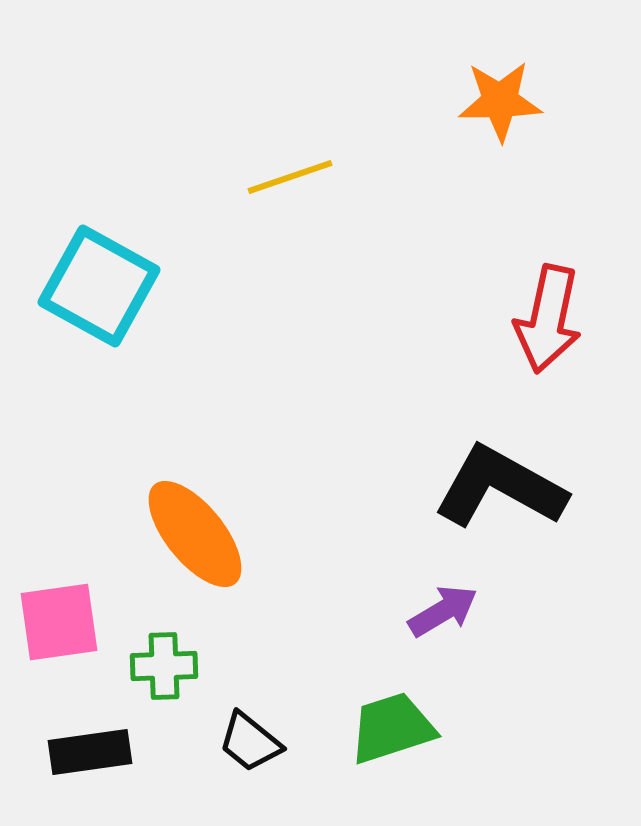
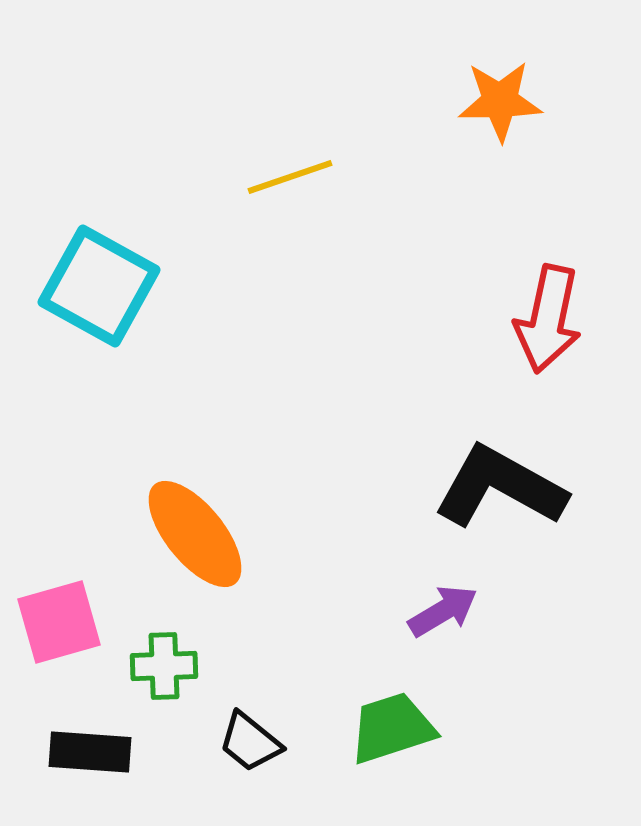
pink square: rotated 8 degrees counterclockwise
black rectangle: rotated 12 degrees clockwise
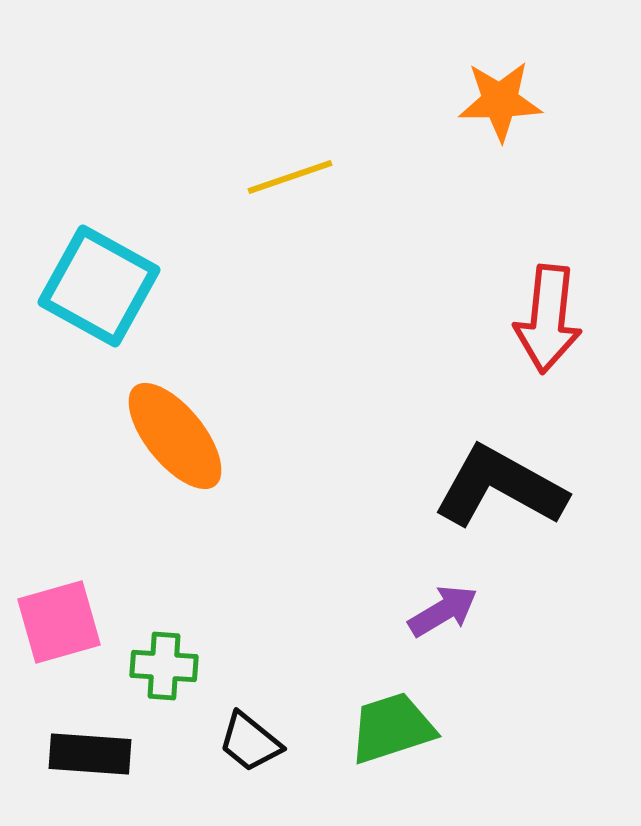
red arrow: rotated 6 degrees counterclockwise
orange ellipse: moved 20 px left, 98 px up
green cross: rotated 6 degrees clockwise
black rectangle: moved 2 px down
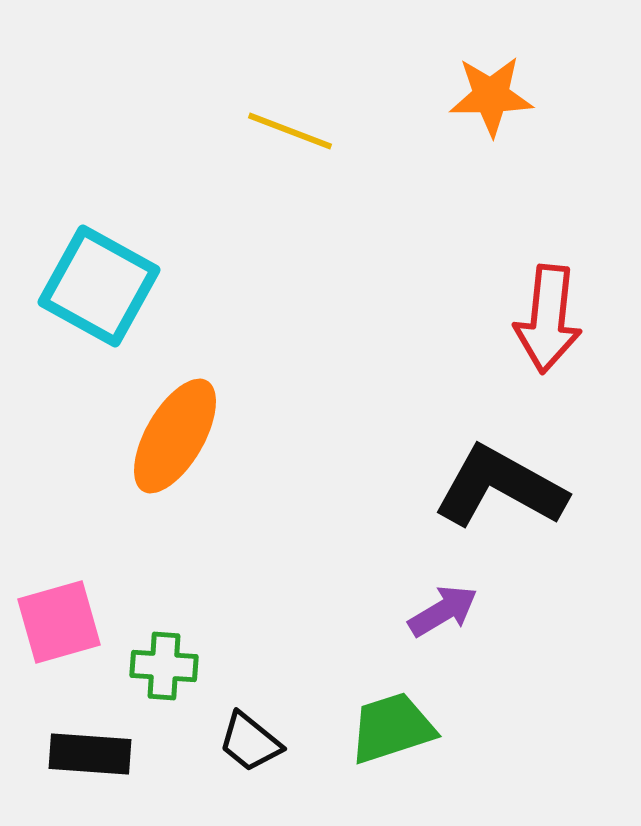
orange star: moved 9 px left, 5 px up
yellow line: moved 46 px up; rotated 40 degrees clockwise
orange ellipse: rotated 69 degrees clockwise
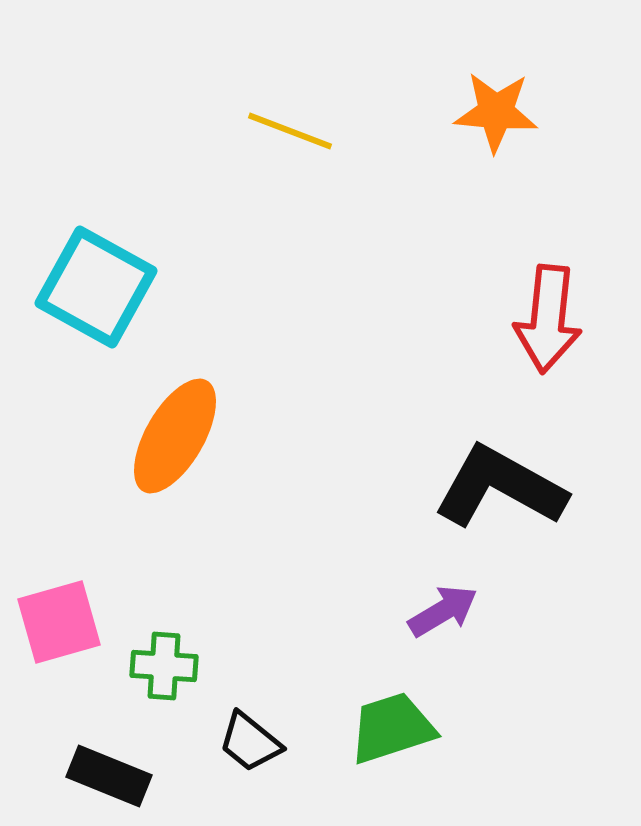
orange star: moved 5 px right, 16 px down; rotated 6 degrees clockwise
cyan square: moved 3 px left, 1 px down
black rectangle: moved 19 px right, 22 px down; rotated 18 degrees clockwise
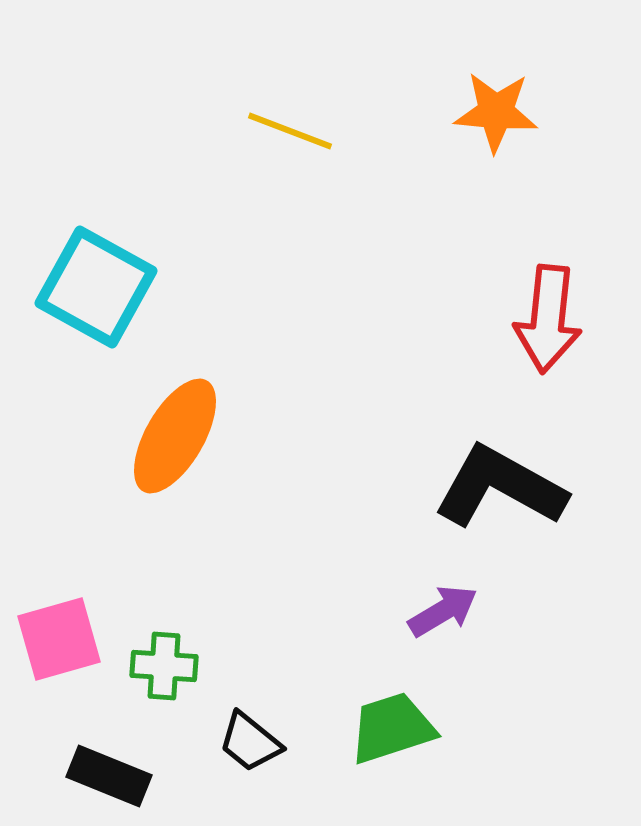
pink square: moved 17 px down
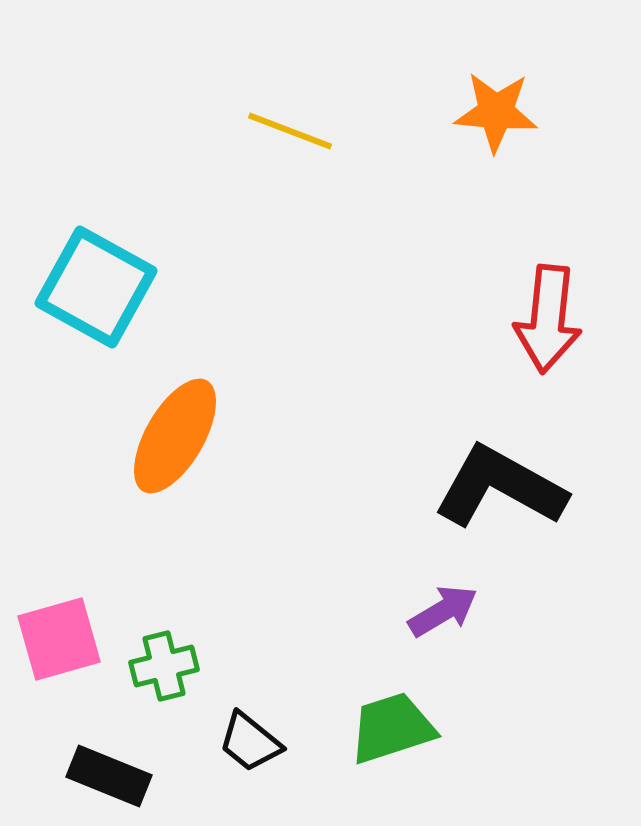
green cross: rotated 18 degrees counterclockwise
